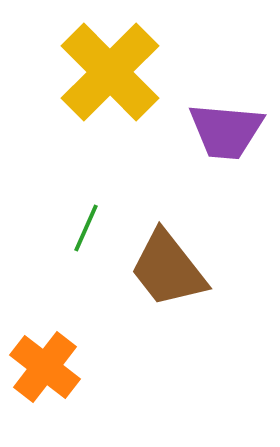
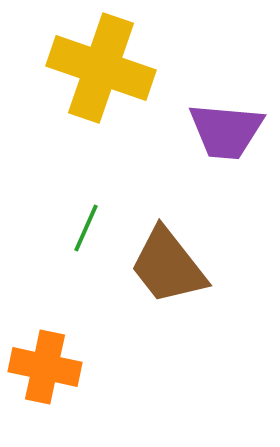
yellow cross: moved 9 px left, 4 px up; rotated 26 degrees counterclockwise
brown trapezoid: moved 3 px up
orange cross: rotated 26 degrees counterclockwise
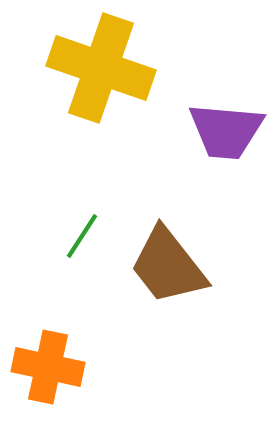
green line: moved 4 px left, 8 px down; rotated 9 degrees clockwise
orange cross: moved 3 px right
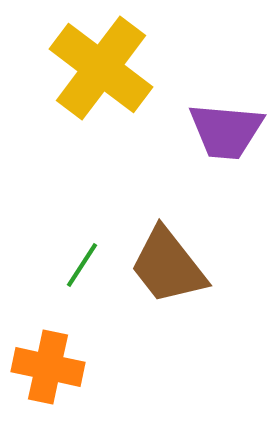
yellow cross: rotated 18 degrees clockwise
green line: moved 29 px down
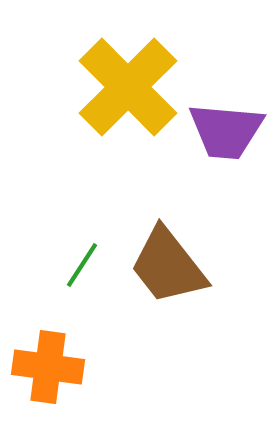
yellow cross: moved 27 px right, 19 px down; rotated 8 degrees clockwise
orange cross: rotated 4 degrees counterclockwise
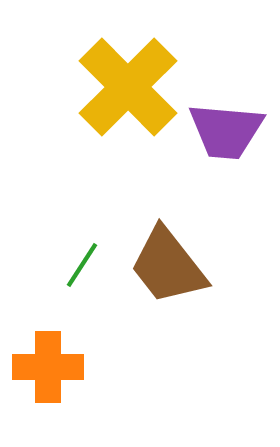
orange cross: rotated 8 degrees counterclockwise
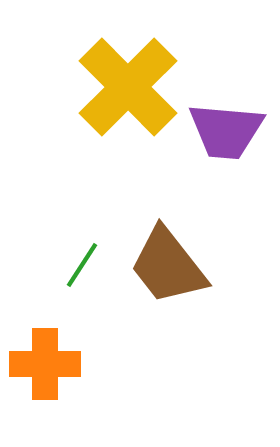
orange cross: moved 3 px left, 3 px up
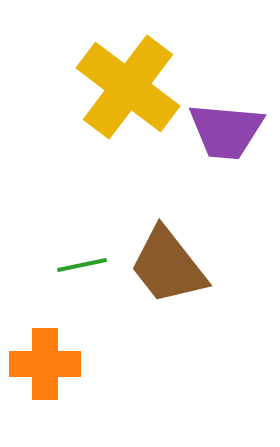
yellow cross: rotated 8 degrees counterclockwise
green line: rotated 45 degrees clockwise
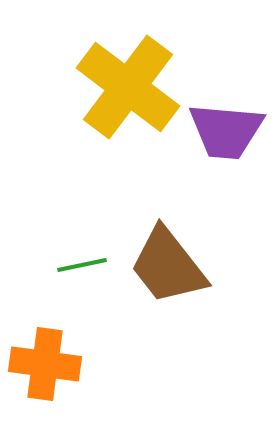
orange cross: rotated 8 degrees clockwise
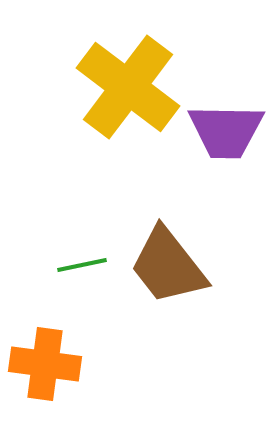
purple trapezoid: rotated 4 degrees counterclockwise
